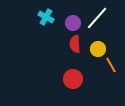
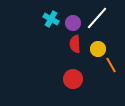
cyan cross: moved 5 px right, 2 px down
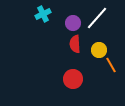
cyan cross: moved 8 px left, 5 px up; rotated 35 degrees clockwise
yellow circle: moved 1 px right, 1 px down
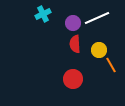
white line: rotated 25 degrees clockwise
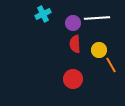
white line: rotated 20 degrees clockwise
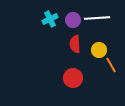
cyan cross: moved 7 px right, 5 px down
purple circle: moved 3 px up
red circle: moved 1 px up
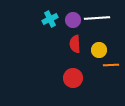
orange line: rotated 63 degrees counterclockwise
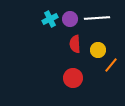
purple circle: moved 3 px left, 1 px up
yellow circle: moved 1 px left
orange line: rotated 49 degrees counterclockwise
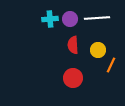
cyan cross: rotated 21 degrees clockwise
red semicircle: moved 2 px left, 1 px down
orange line: rotated 14 degrees counterclockwise
